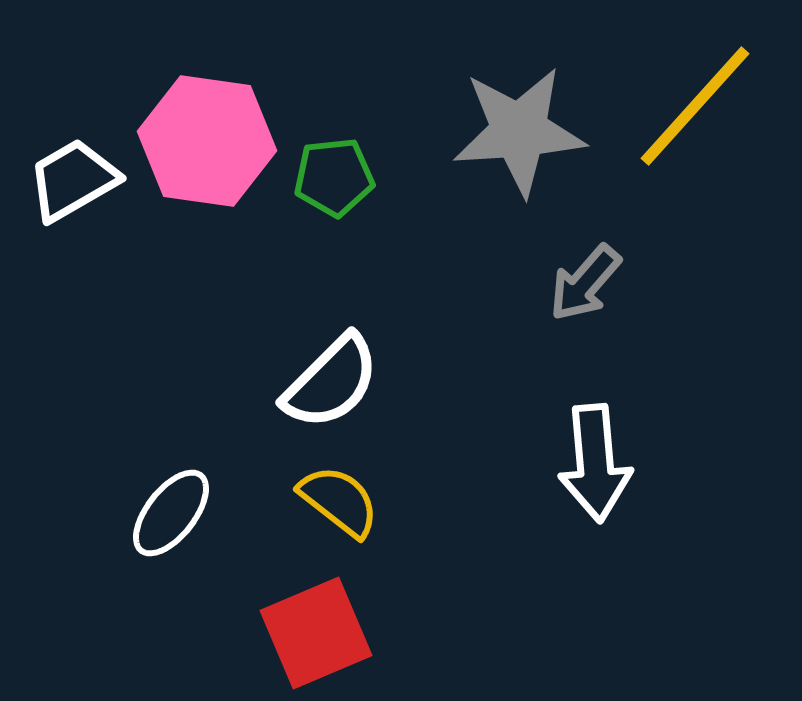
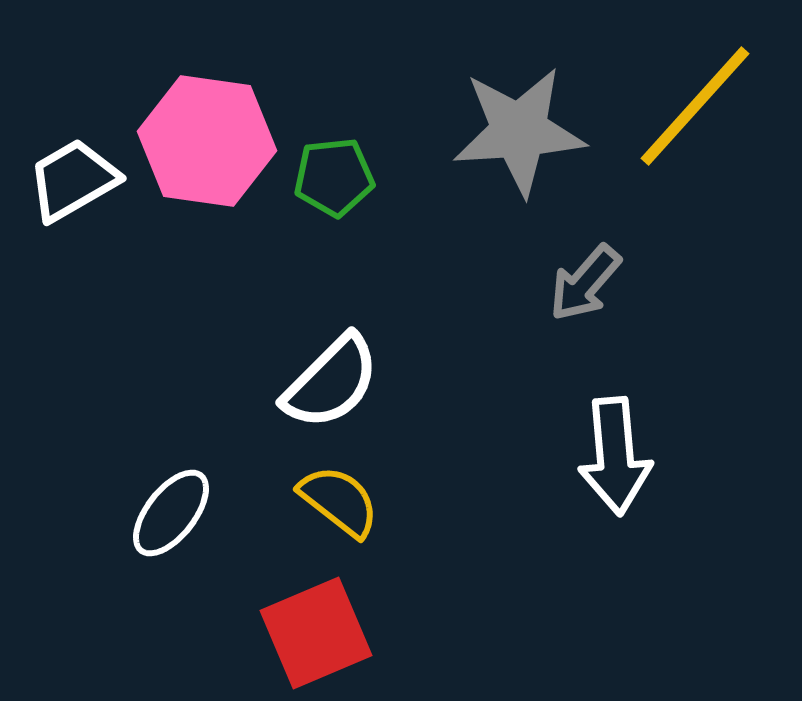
white arrow: moved 20 px right, 7 px up
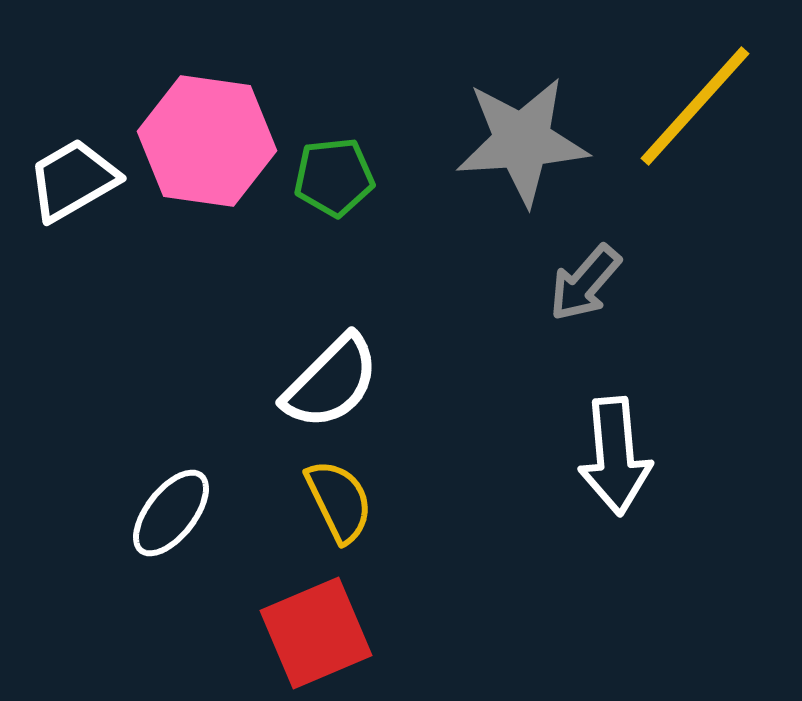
gray star: moved 3 px right, 10 px down
yellow semicircle: rotated 26 degrees clockwise
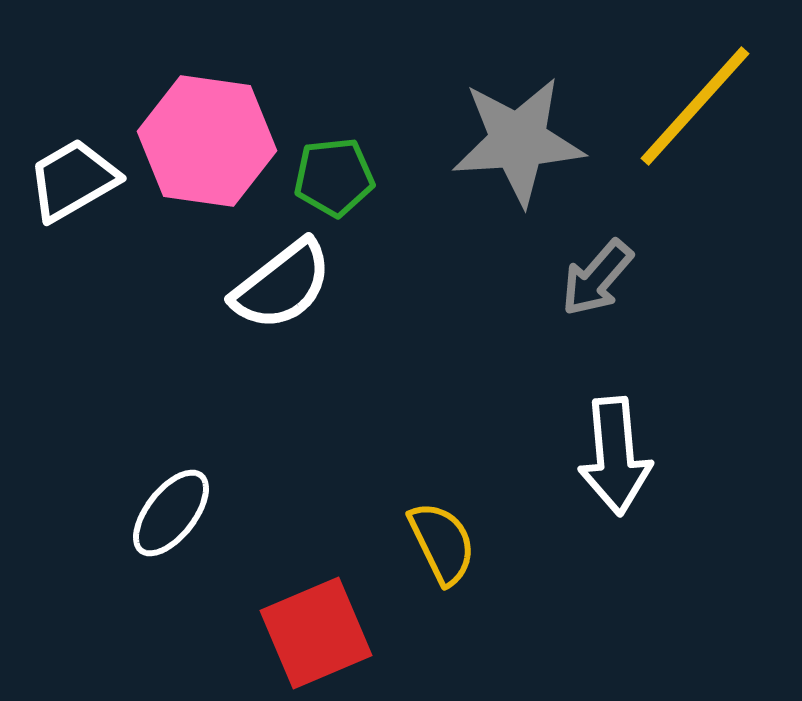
gray star: moved 4 px left
gray arrow: moved 12 px right, 5 px up
white semicircle: moved 49 px left, 97 px up; rotated 7 degrees clockwise
yellow semicircle: moved 103 px right, 42 px down
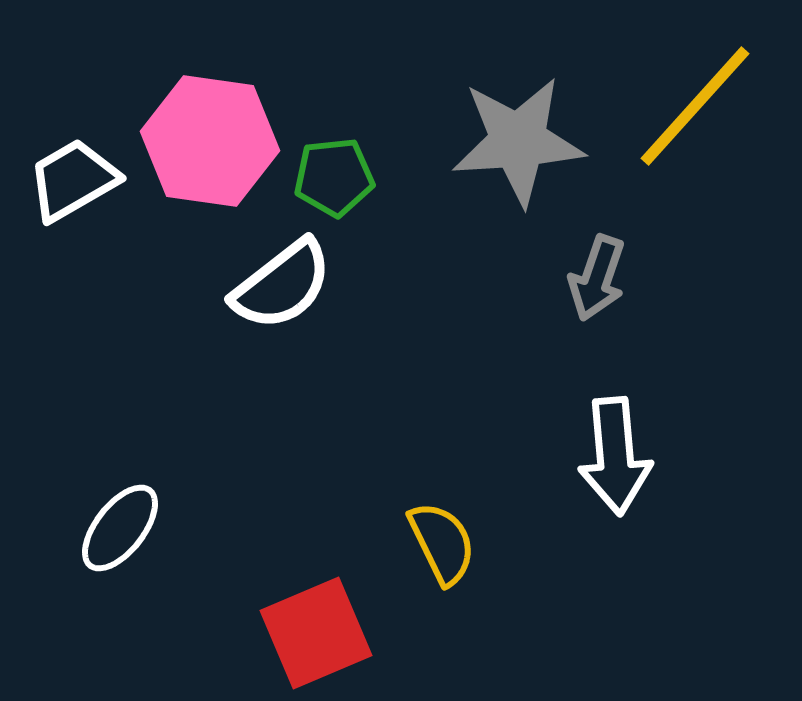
pink hexagon: moved 3 px right
gray arrow: rotated 22 degrees counterclockwise
white ellipse: moved 51 px left, 15 px down
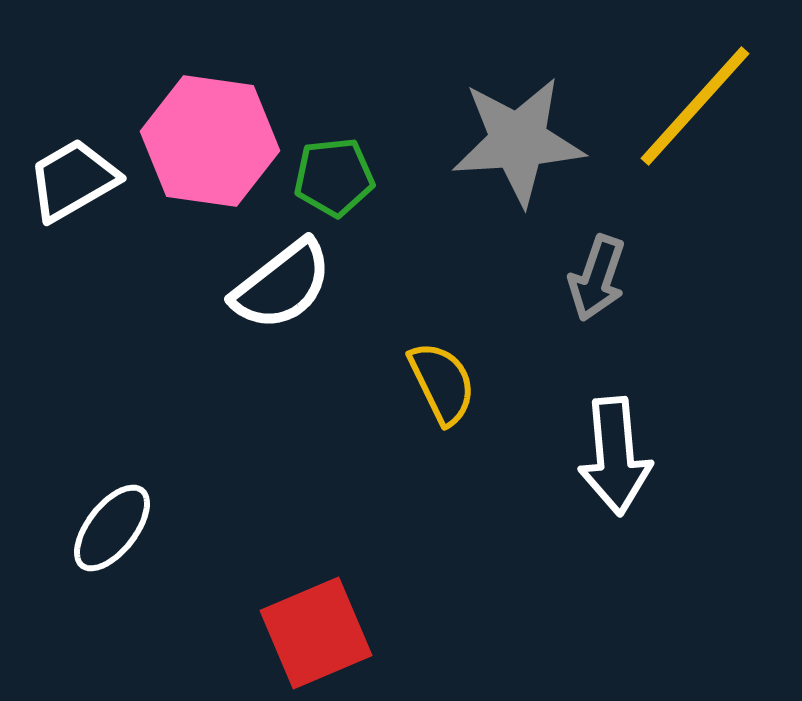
white ellipse: moved 8 px left
yellow semicircle: moved 160 px up
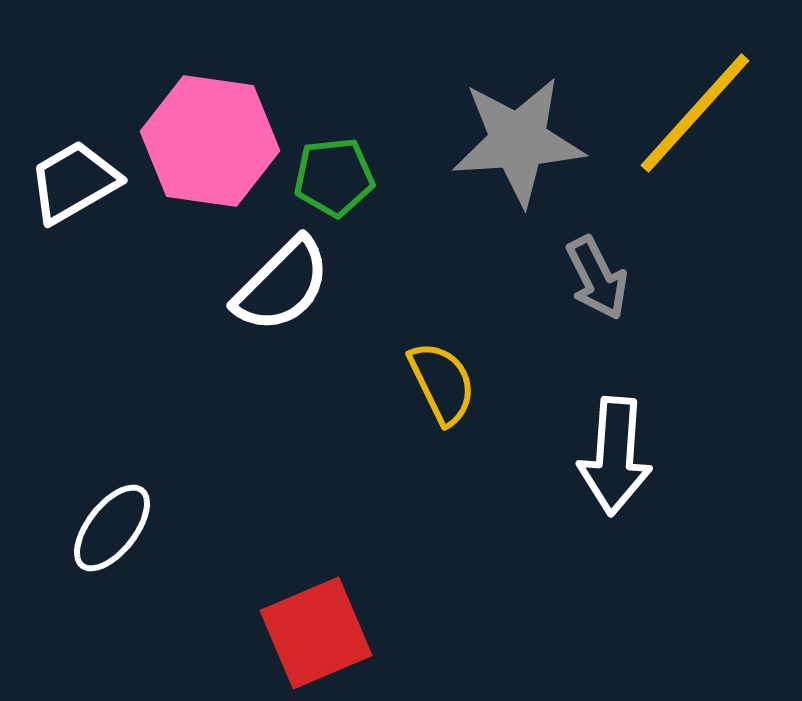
yellow line: moved 7 px down
white trapezoid: moved 1 px right, 2 px down
gray arrow: rotated 46 degrees counterclockwise
white semicircle: rotated 7 degrees counterclockwise
white arrow: rotated 9 degrees clockwise
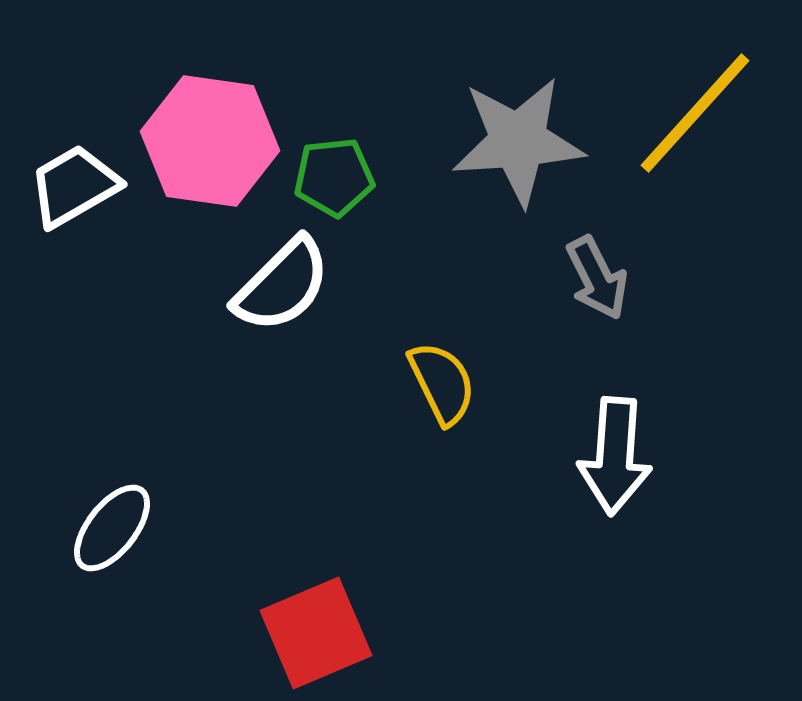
white trapezoid: moved 4 px down
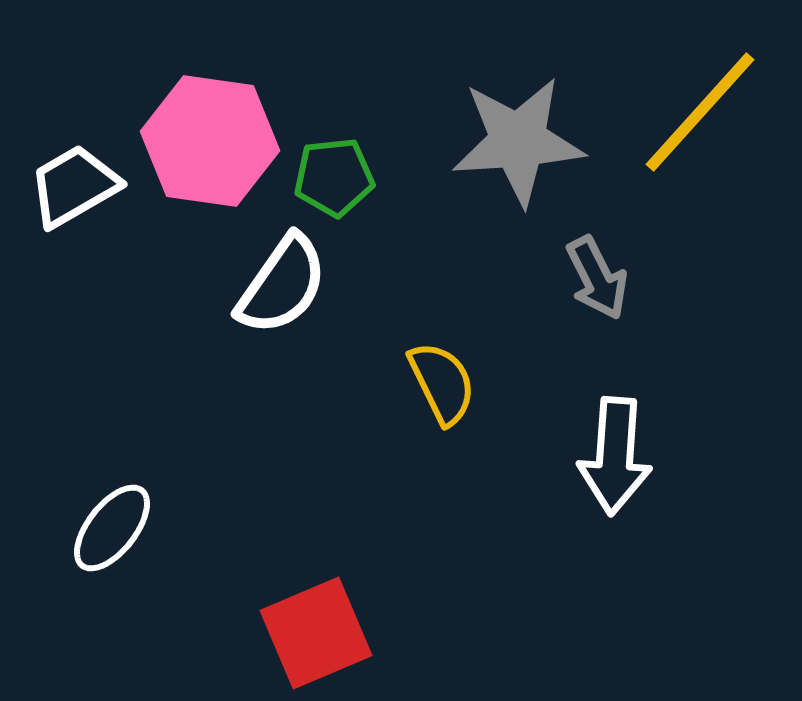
yellow line: moved 5 px right, 1 px up
white semicircle: rotated 10 degrees counterclockwise
